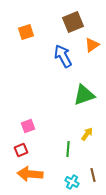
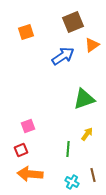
blue arrow: rotated 85 degrees clockwise
green triangle: moved 4 px down
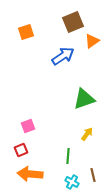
orange triangle: moved 4 px up
green line: moved 7 px down
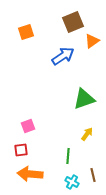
red square: rotated 16 degrees clockwise
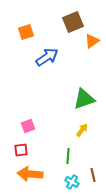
blue arrow: moved 16 px left, 1 px down
yellow arrow: moved 5 px left, 4 px up
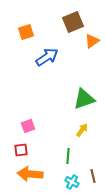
brown line: moved 1 px down
